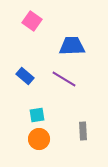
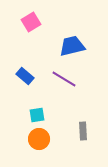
pink square: moved 1 px left, 1 px down; rotated 24 degrees clockwise
blue trapezoid: rotated 12 degrees counterclockwise
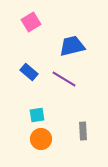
blue rectangle: moved 4 px right, 4 px up
orange circle: moved 2 px right
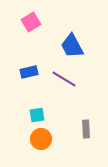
blue trapezoid: rotated 104 degrees counterclockwise
blue rectangle: rotated 54 degrees counterclockwise
gray rectangle: moved 3 px right, 2 px up
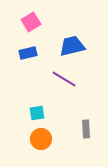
blue trapezoid: rotated 104 degrees clockwise
blue rectangle: moved 1 px left, 19 px up
cyan square: moved 2 px up
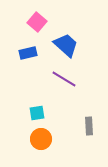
pink square: moved 6 px right; rotated 18 degrees counterclockwise
blue trapezoid: moved 6 px left, 1 px up; rotated 56 degrees clockwise
gray rectangle: moved 3 px right, 3 px up
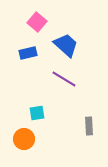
orange circle: moved 17 px left
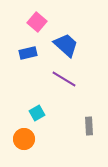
cyan square: rotated 21 degrees counterclockwise
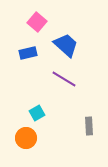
orange circle: moved 2 px right, 1 px up
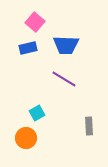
pink square: moved 2 px left
blue trapezoid: rotated 140 degrees clockwise
blue rectangle: moved 5 px up
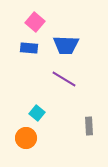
blue rectangle: moved 1 px right; rotated 18 degrees clockwise
cyan square: rotated 21 degrees counterclockwise
